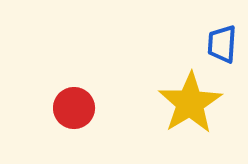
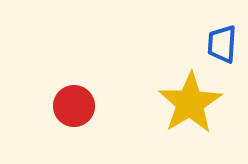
red circle: moved 2 px up
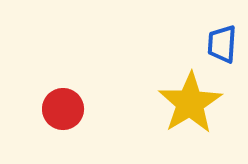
red circle: moved 11 px left, 3 px down
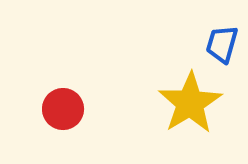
blue trapezoid: rotated 12 degrees clockwise
